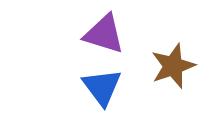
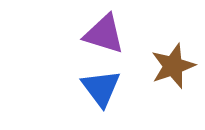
blue triangle: moved 1 px left, 1 px down
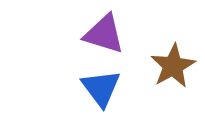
brown star: rotated 9 degrees counterclockwise
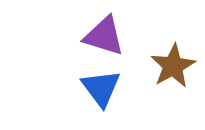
purple triangle: moved 2 px down
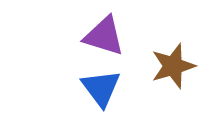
brown star: rotated 12 degrees clockwise
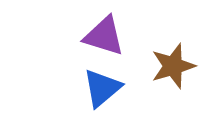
blue triangle: moved 1 px right; rotated 27 degrees clockwise
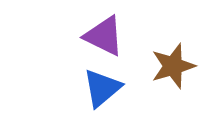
purple triangle: rotated 9 degrees clockwise
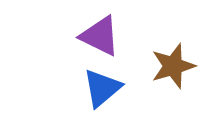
purple triangle: moved 4 px left
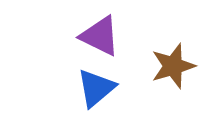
blue triangle: moved 6 px left
